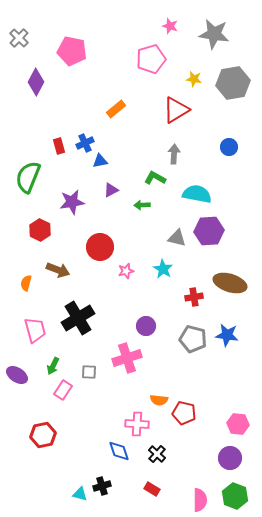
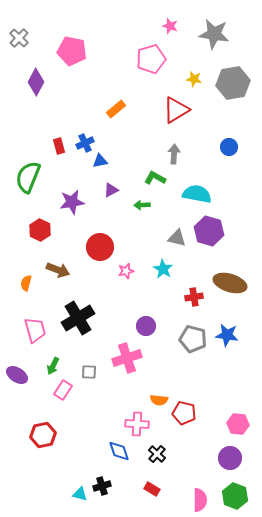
purple hexagon at (209, 231): rotated 20 degrees clockwise
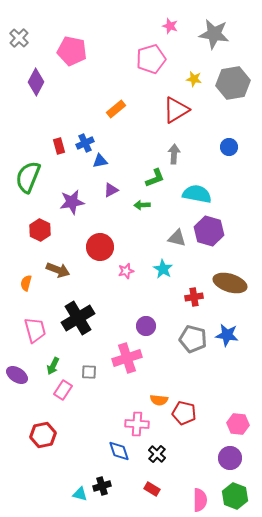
green L-shape at (155, 178): rotated 130 degrees clockwise
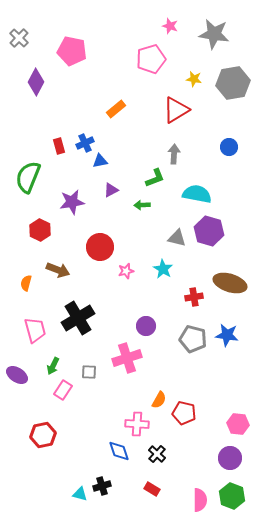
orange semicircle at (159, 400): rotated 66 degrees counterclockwise
green hexagon at (235, 496): moved 3 px left
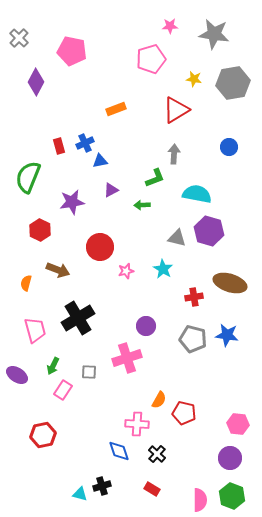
pink star at (170, 26): rotated 21 degrees counterclockwise
orange rectangle at (116, 109): rotated 18 degrees clockwise
